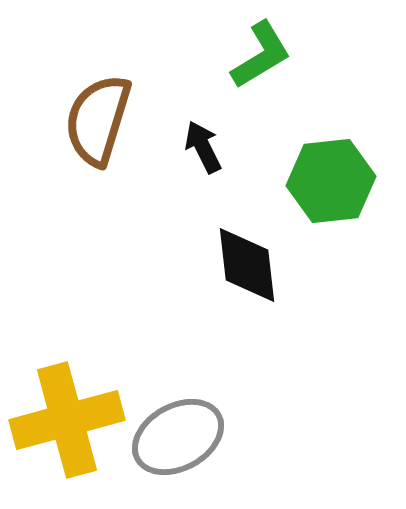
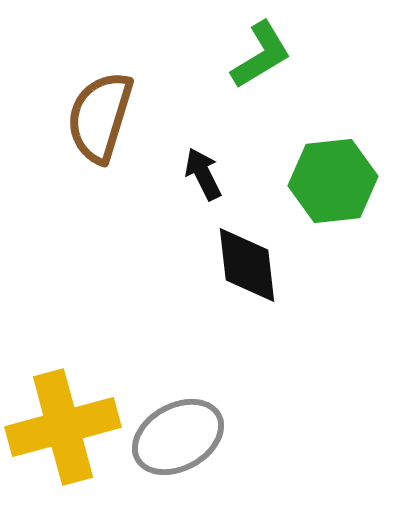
brown semicircle: moved 2 px right, 3 px up
black arrow: moved 27 px down
green hexagon: moved 2 px right
yellow cross: moved 4 px left, 7 px down
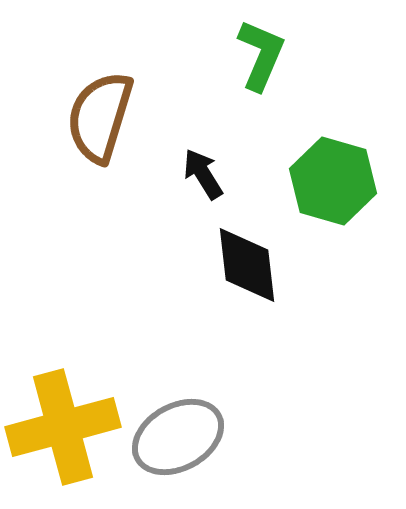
green L-shape: rotated 36 degrees counterclockwise
black arrow: rotated 6 degrees counterclockwise
green hexagon: rotated 22 degrees clockwise
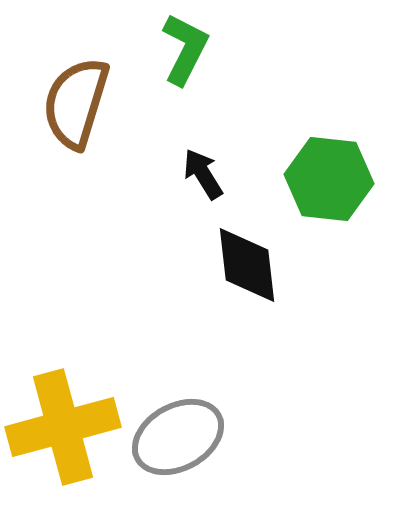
green L-shape: moved 76 px left, 6 px up; rotated 4 degrees clockwise
brown semicircle: moved 24 px left, 14 px up
green hexagon: moved 4 px left, 2 px up; rotated 10 degrees counterclockwise
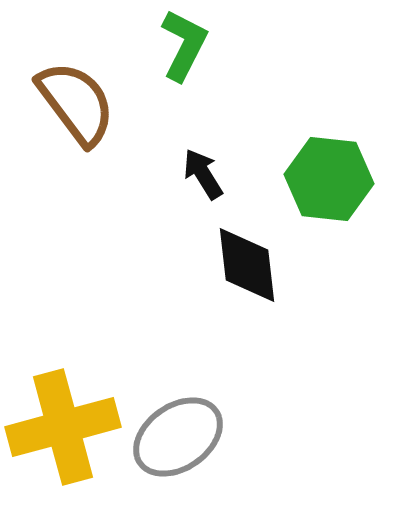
green L-shape: moved 1 px left, 4 px up
brown semicircle: rotated 126 degrees clockwise
gray ellipse: rotated 6 degrees counterclockwise
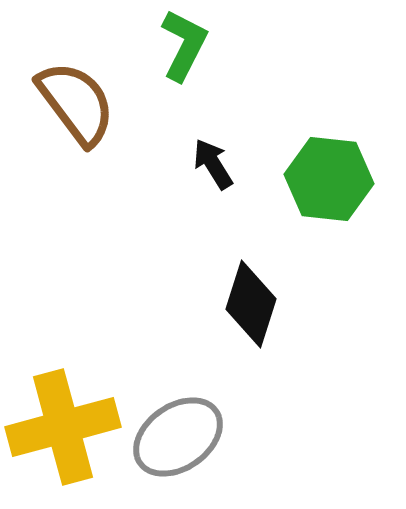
black arrow: moved 10 px right, 10 px up
black diamond: moved 4 px right, 39 px down; rotated 24 degrees clockwise
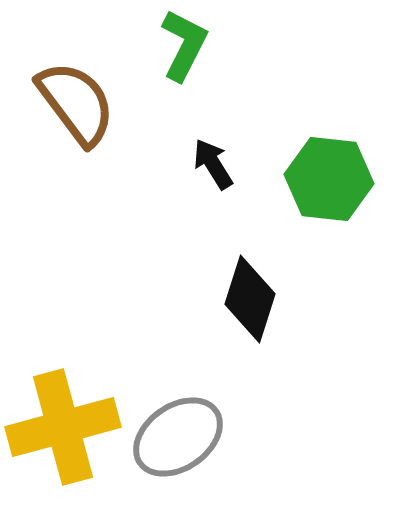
black diamond: moved 1 px left, 5 px up
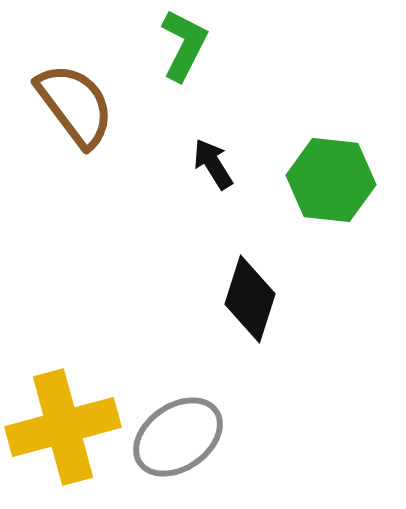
brown semicircle: moved 1 px left, 2 px down
green hexagon: moved 2 px right, 1 px down
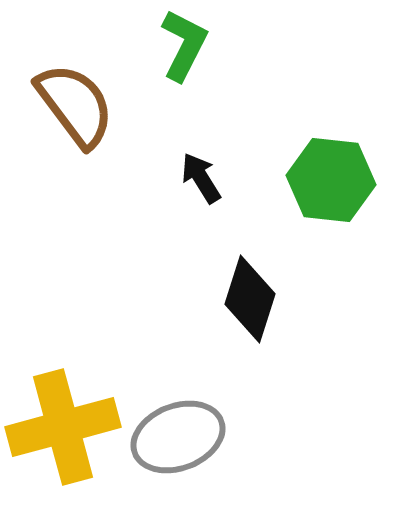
black arrow: moved 12 px left, 14 px down
gray ellipse: rotated 14 degrees clockwise
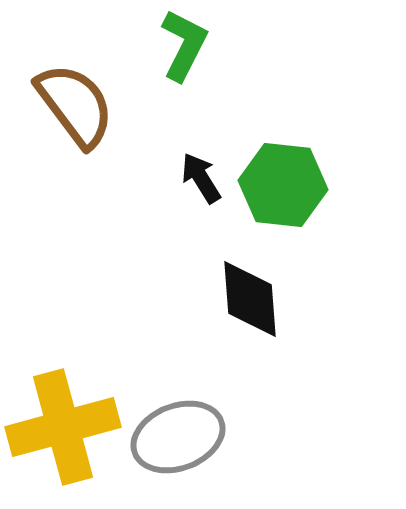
green hexagon: moved 48 px left, 5 px down
black diamond: rotated 22 degrees counterclockwise
